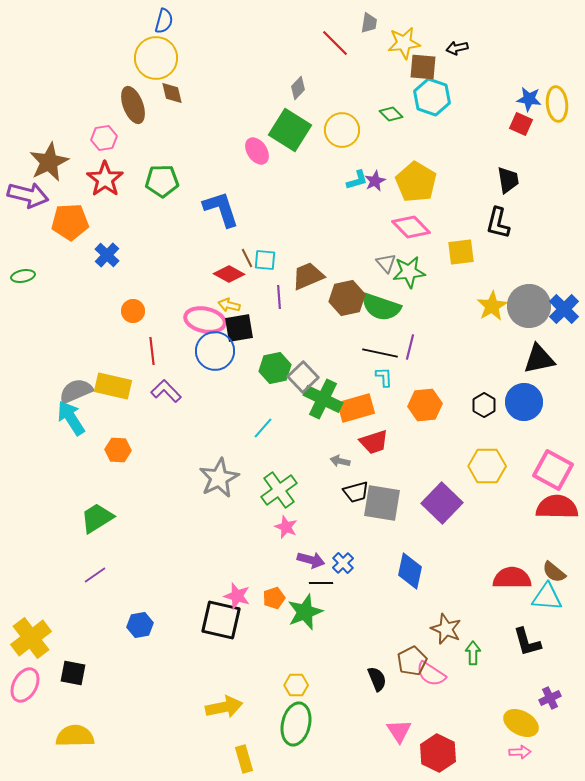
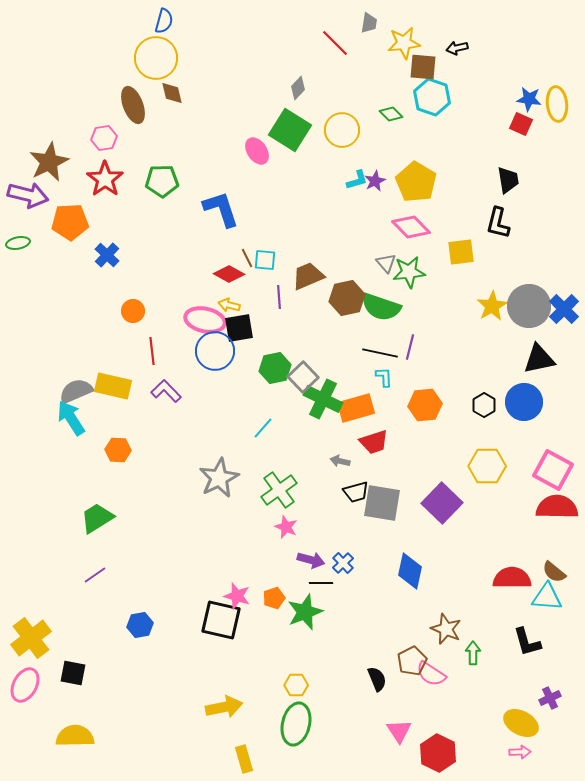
green ellipse at (23, 276): moved 5 px left, 33 px up
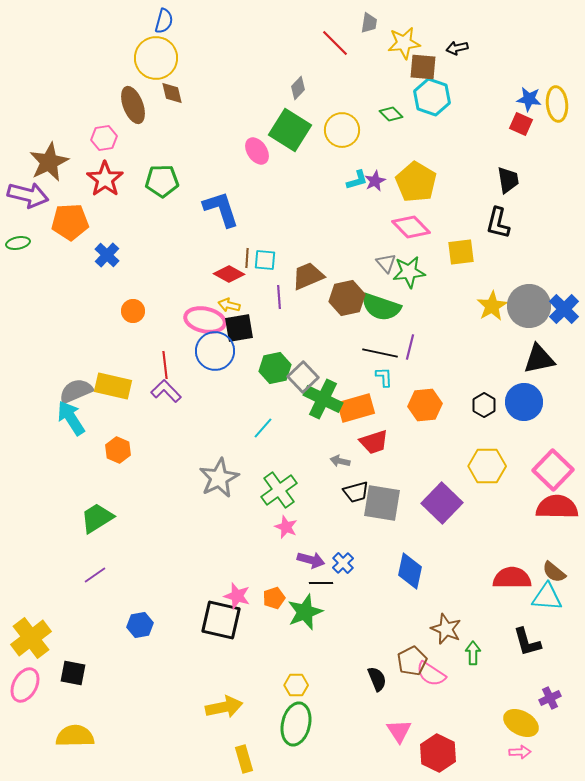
brown line at (247, 258): rotated 30 degrees clockwise
red line at (152, 351): moved 13 px right, 14 px down
orange hexagon at (118, 450): rotated 20 degrees clockwise
pink square at (553, 470): rotated 15 degrees clockwise
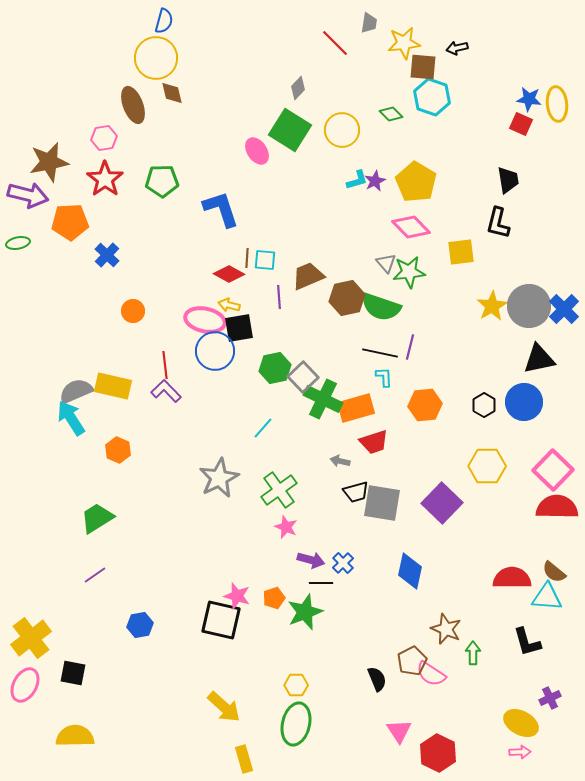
brown star at (49, 162): rotated 15 degrees clockwise
yellow arrow at (224, 707): rotated 54 degrees clockwise
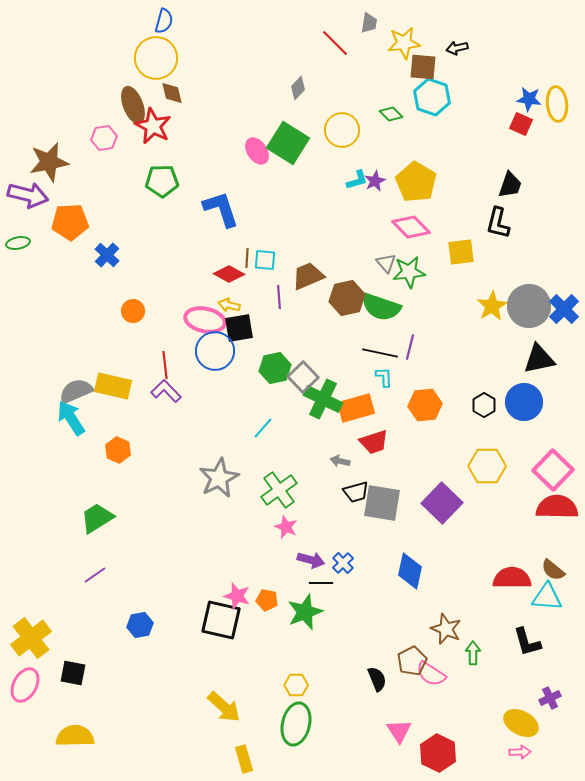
green square at (290, 130): moved 2 px left, 13 px down
red star at (105, 179): moved 48 px right, 53 px up; rotated 9 degrees counterclockwise
black trapezoid at (508, 180): moved 2 px right, 5 px down; rotated 28 degrees clockwise
brown semicircle at (554, 572): moved 1 px left, 2 px up
orange pentagon at (274, 598): moved 7 px left, 2 px down; rotated 30 degrees clockwise
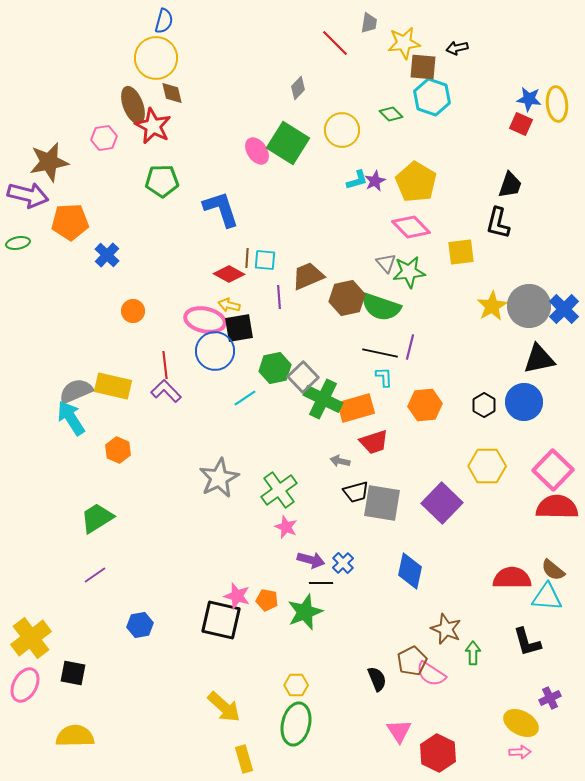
cyan line at (263, 428): moved 18 px left, 30 px up; rotated 15 degrees clockwise
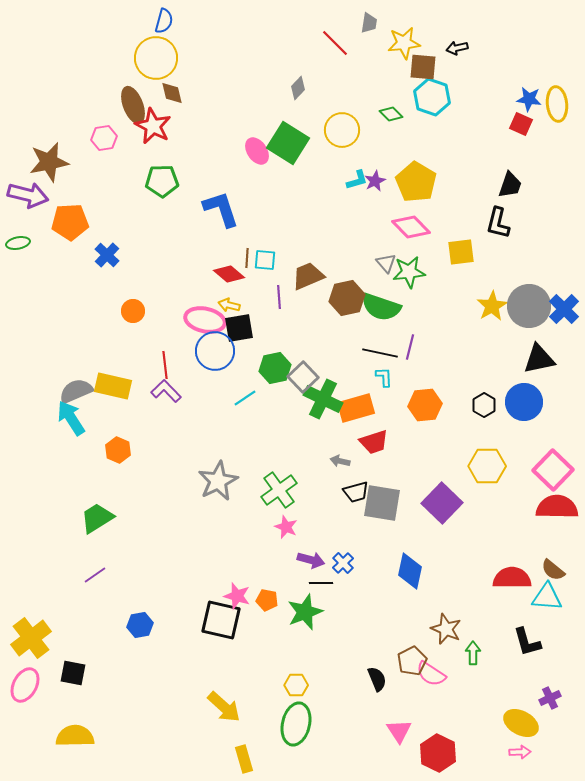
red diamond at (229, 274): rotated 12 degrees clockwise
gray star at (219, 478): moved 1 px left, 3 px down
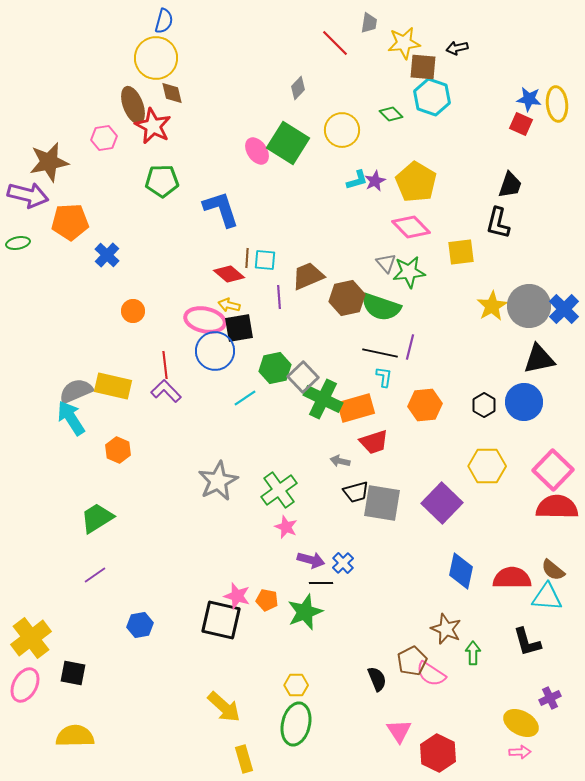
cyan L-shape at (384, 377): rotated 10 degrees clockwise
blue diamond at (410, 571): moved 51 px right
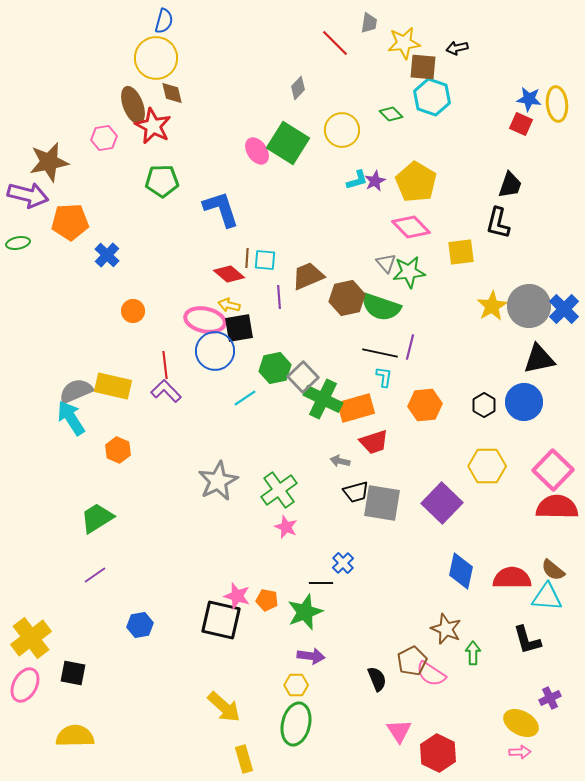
purple arrow at (311, 560): moved 96 px down; rotated 8 degrees counterclockwise
black L-shape at (527, 642): moved 2 px up
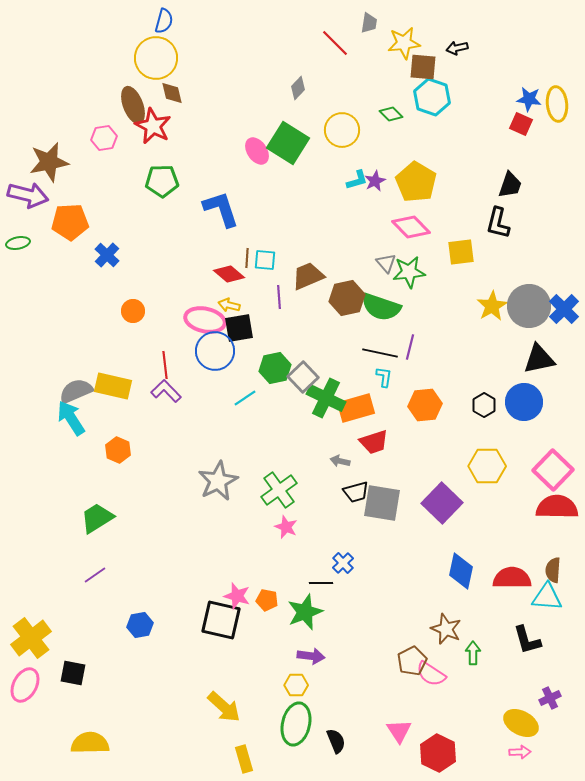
green cross at (323, 399): moved 3 px right, 1 px up
brown semicircle at (553, 570): rotated 55 degrees clockwise
black semicircle at (377, 679): moved 41 px left, 62 px down
yellow semicircle at (75, 736): moved 15 px right, 7 px down
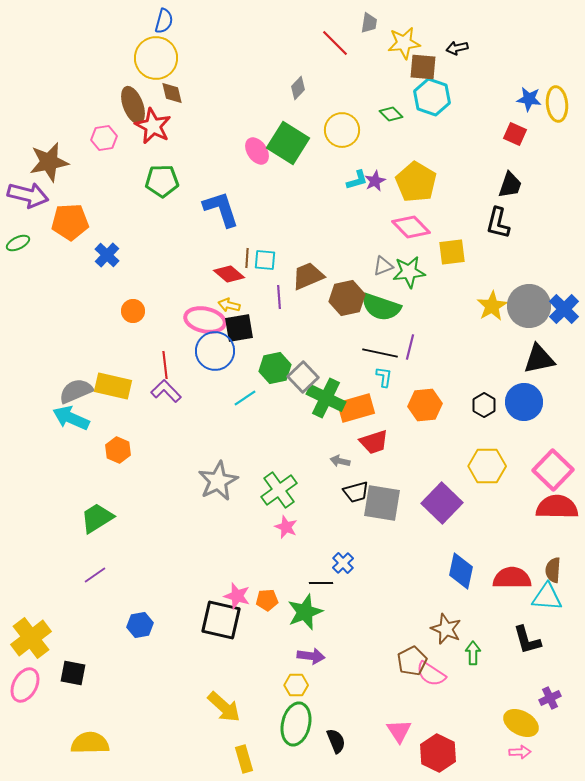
red square at (521, 124): moved 6 px left, 10 px down
green ellipse at (18, 243): rotated 15 degrees counterclockwise
yellow square at (461, 252): moved 9 px left
gray triangle at (386, 263): moved 3 px left, 3 px down; rotated 50 degrees clockwise
cyan arrow at (71, 418): rotated 33 degrees counterclockwise
orange pentagon at (267, 600): rotated 15 degrees counterclockwise
